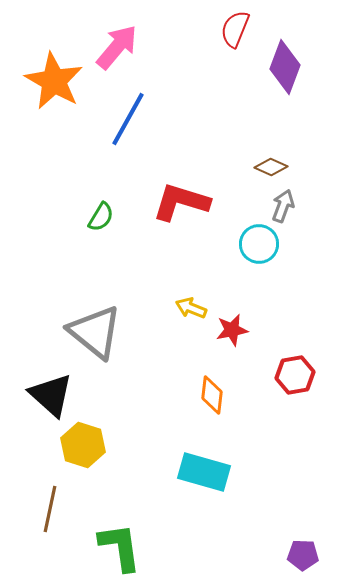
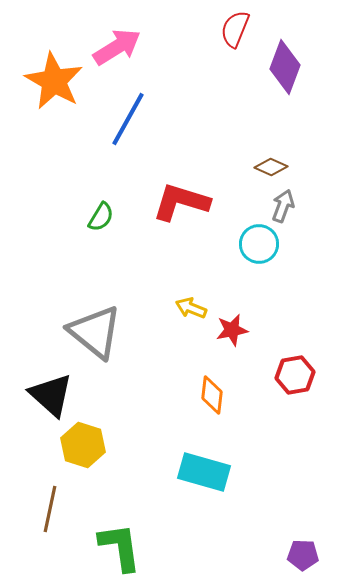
pink arrow: rotated 18 degrees clockwise
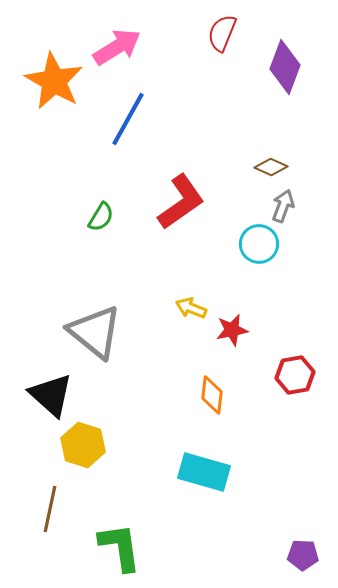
red semicircle: moved 13 px left, 4 px down
red L-shape: rotated 128 degrees clockwise
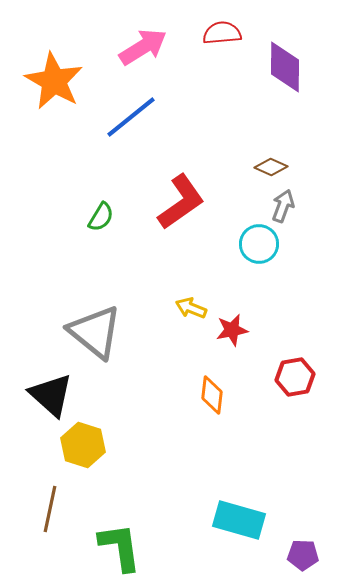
red semicircle: rotated 63 degrees clockwise
pink arrow: moved 26 px right
purple diamond: rotated 20 degrees counterclockwise
blue line: moved 3 px right, 2 px up; rotated 22 degrees clockwise
red hexagon: moved 2 px down
cyan rectangle: moved 35 px right, 48 px down
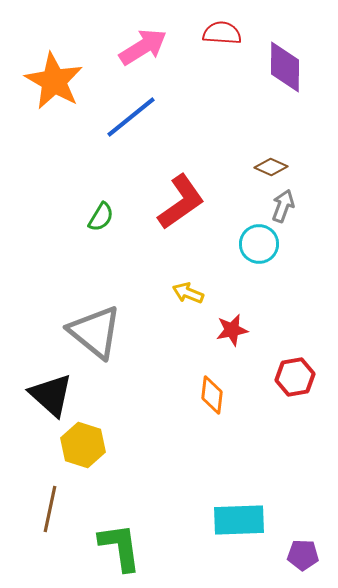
red semicircle: rotated 9 degrees clockwise
yellow arrow: moved 3 px left, 15 px up
cyan rectangle: rotated 18 degrees counterclockwise
